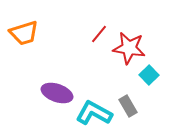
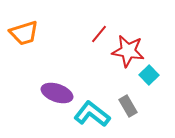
red star: moved 1 px left, 3 px down
cyan L-shape: moved 2 px left, 1 px down; rotated 9 degrees clockwise
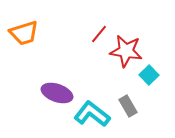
red star: moved 2 px left
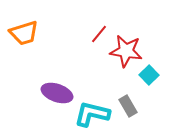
cyan L-shape: rotated 24 degrees counterclockwise
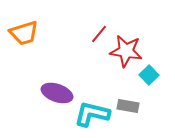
gray rectangle: rotated 50 degrees counterclockwise
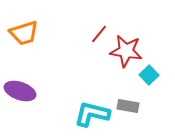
purple ellipse: moved 37 px left, 2 px up
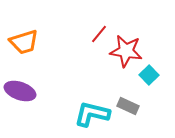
orange trapezoid: moved 9 px down
gray rectangle: rotated 15 degrees clockwise
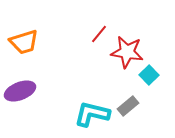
red star: moved 1 px right, 1 px down
purple ellipse: rotated 40 degrees counterclockwise
gray rectangle: rotated 65 degrees counterclockwise
